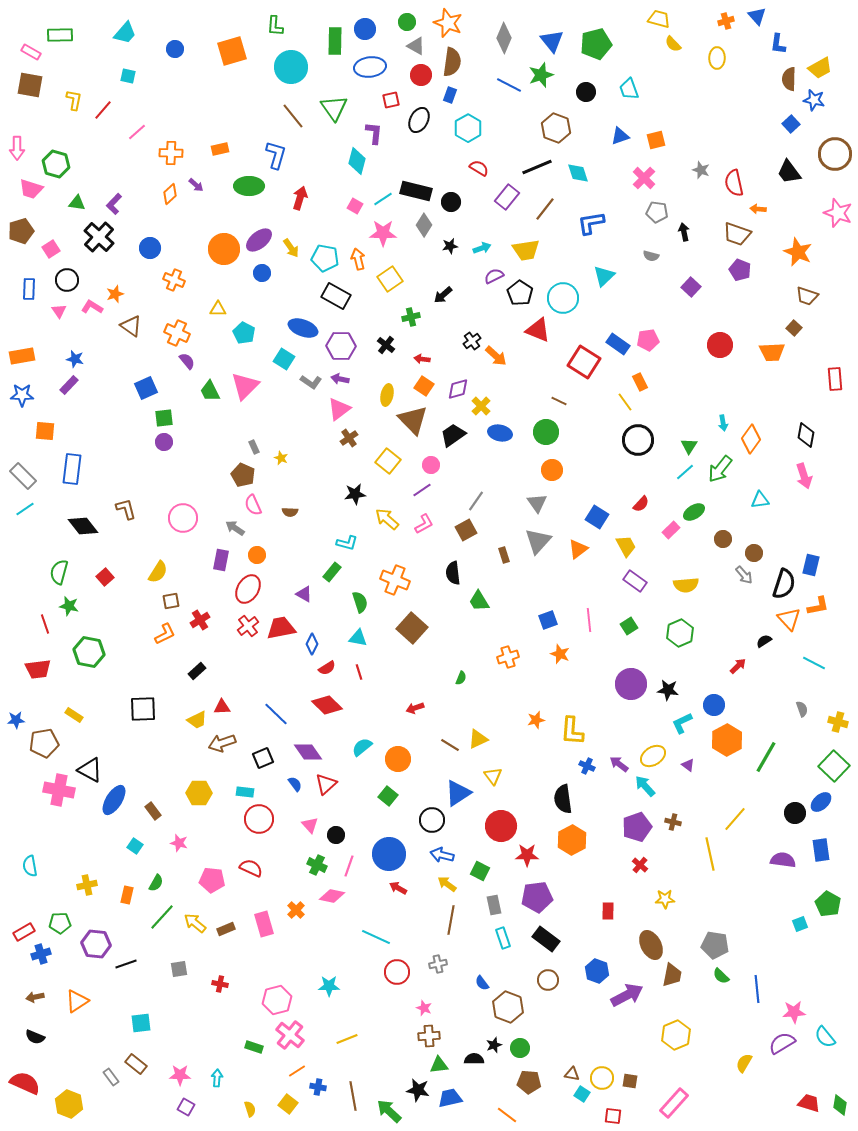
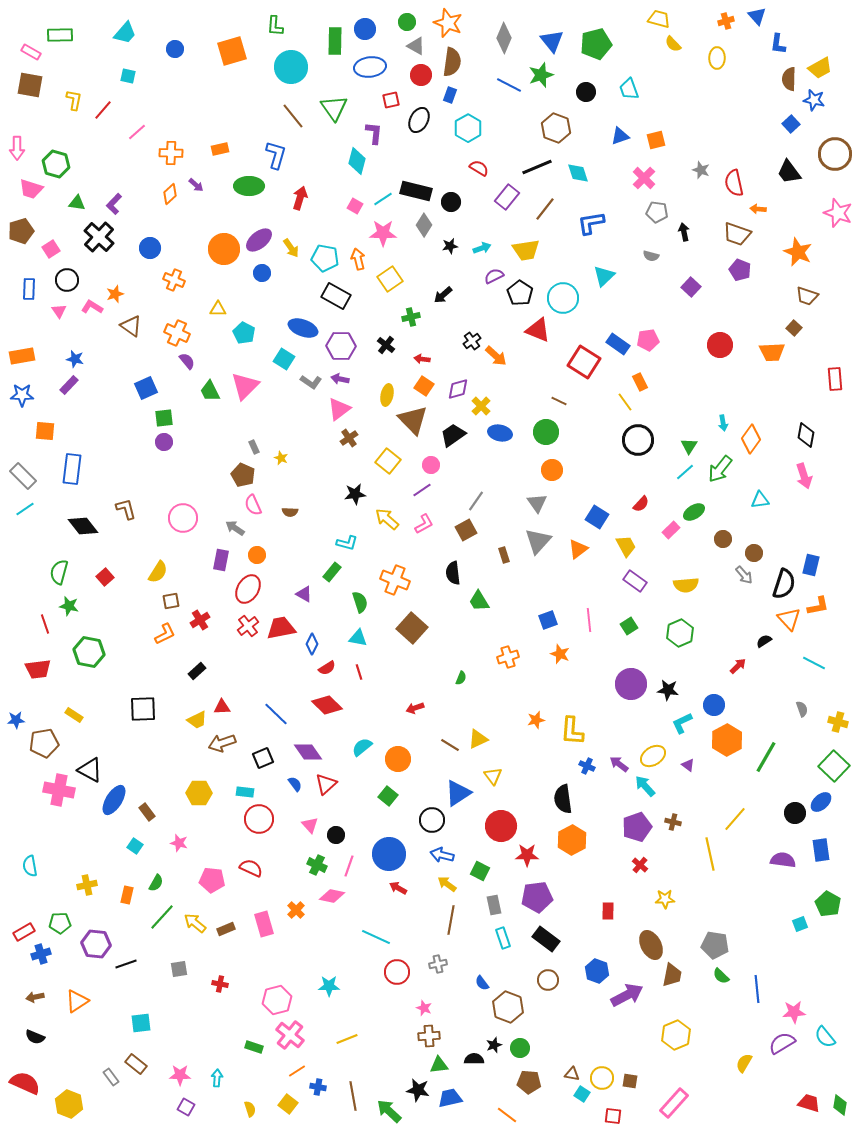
brown rectangle at (153, 811): moved 6 px left, 1 px down
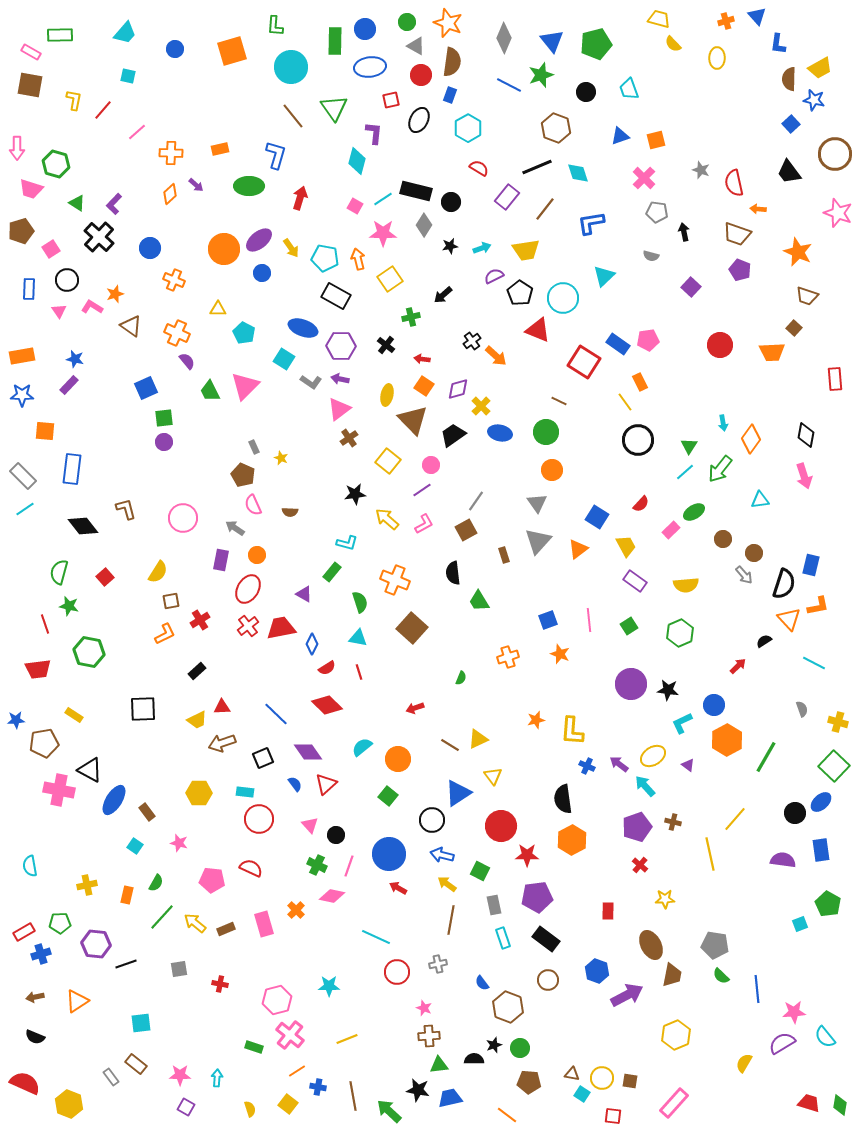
green triangle at (77, 203): rotated 24 degrees clockwise
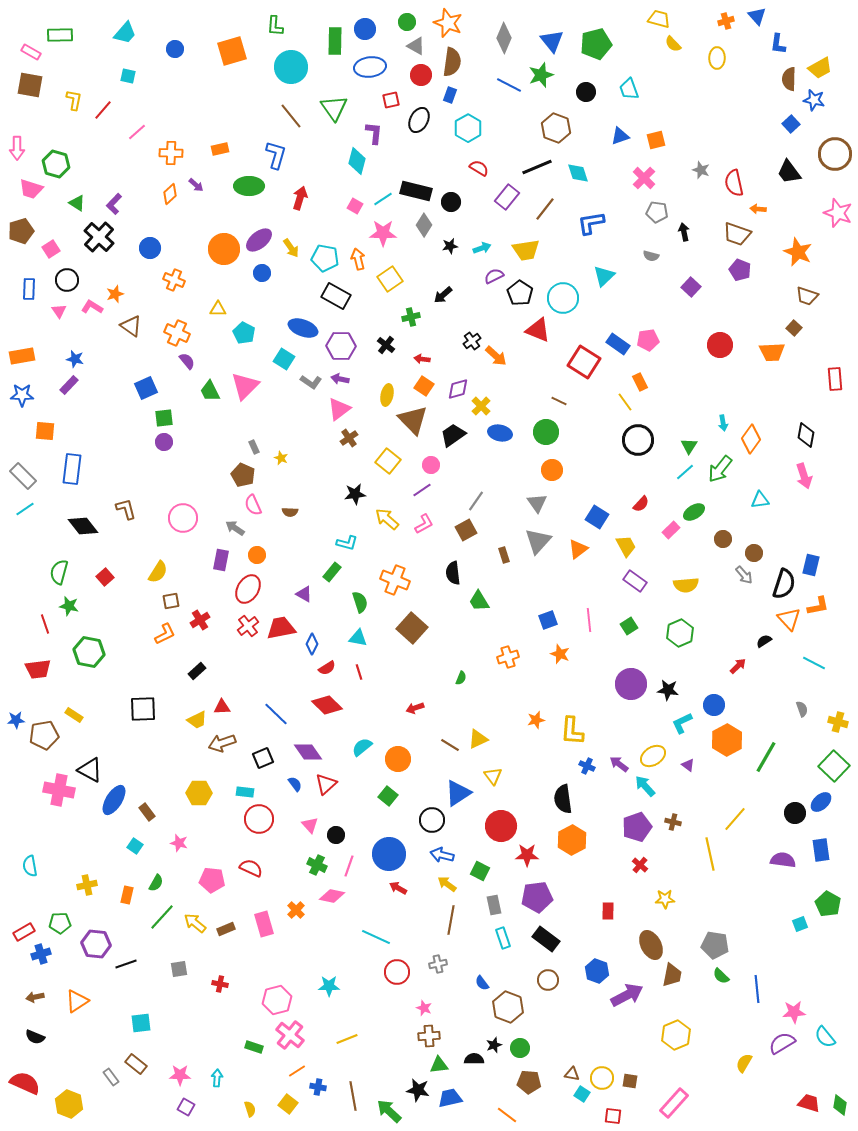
brown line at (293, 116): moved 2 px left
brown pentagon at (44, 743): moved 8 px up
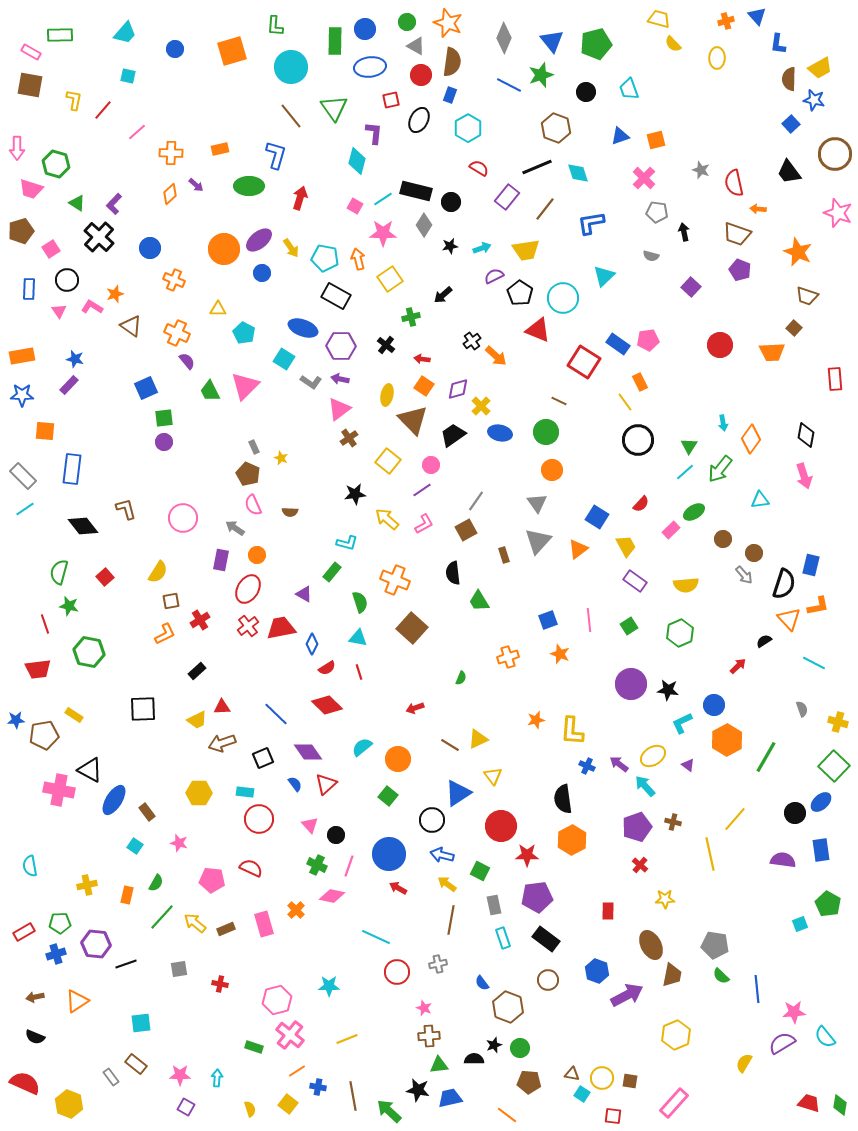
brown pentagon at (243, 475): moved 5 px right, 1 px up
blue cross at (41, 954): moved 15 px right
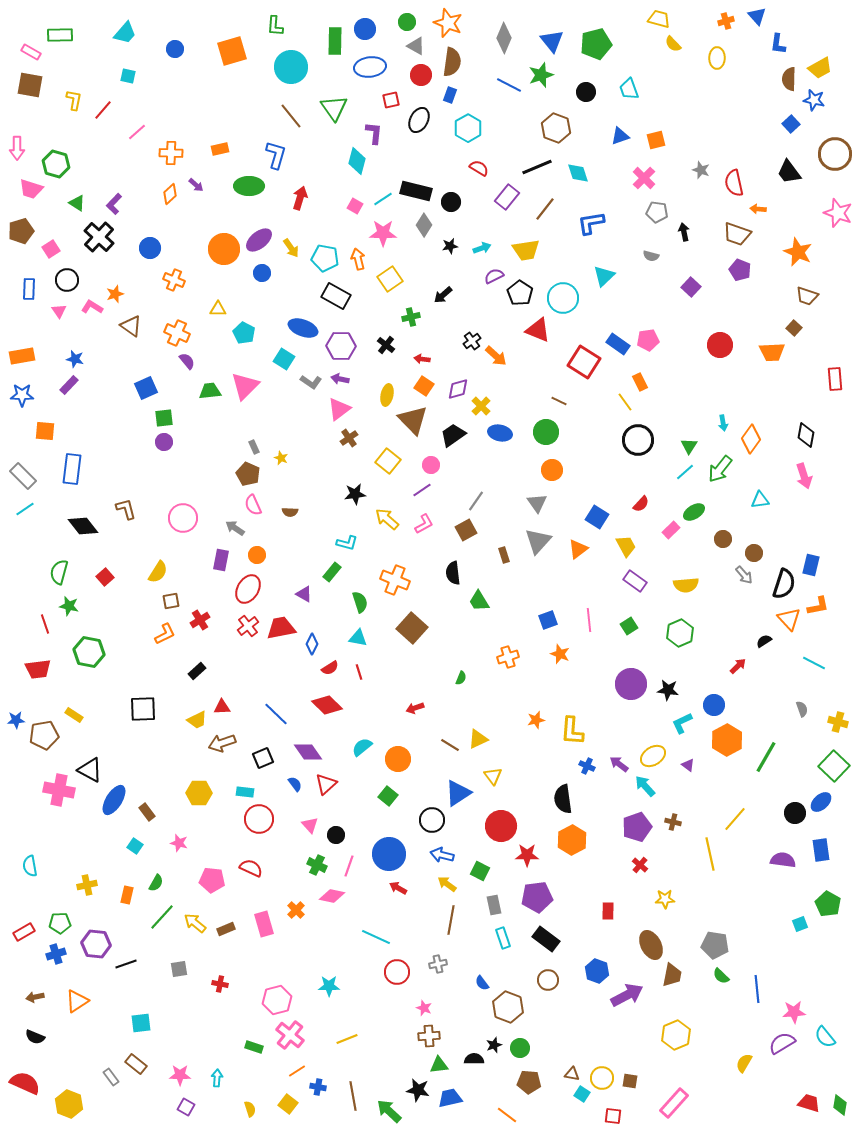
green trapezoid at (210, 391): rotated 110 degrees clockwise
red semicircle at (327, 668): moved 3 px right
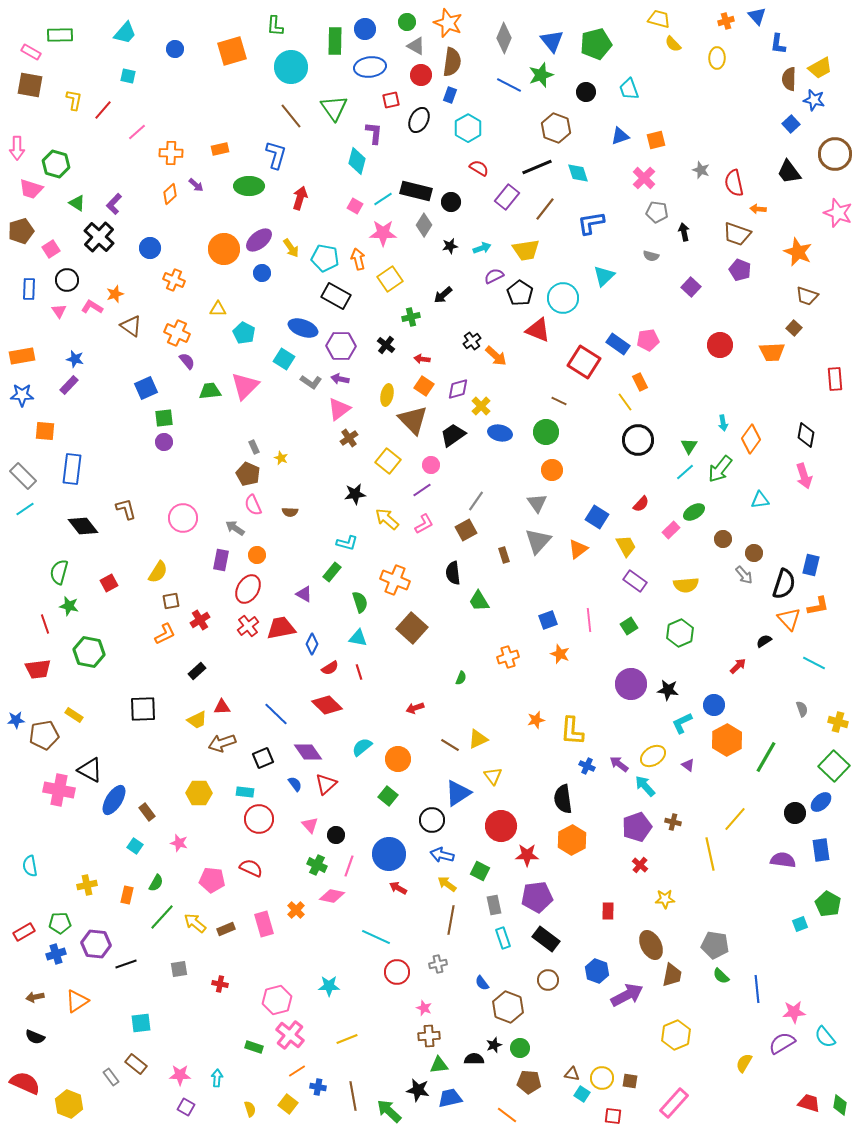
red square at (105, 577): moved 4 px right, 6 px down; rotated 12 degrees clockwise
